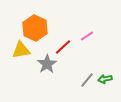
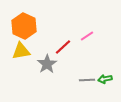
orange hexagon: moved 11 px left, 2 px up
yellow triangle: moved 1 px down
gray line: rotated 49 degrees clockwise
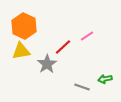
gray line: moved 5 px left, 7 px down; rotated 21 degrees clockwise
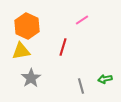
orange hexagon: moved 3 px right
pink line: moved 5 px left, 16 px up
red line: rotated 30 degrees counterclockwise
gray star: moved 16 px left, 14 px down
gray line: moved 1 px left, 1 px up; rotated 56 degrees clockwise
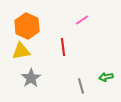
red line: rotated 24 degrees counterclockwise
green arrow: moved 1 px right, 2 px up
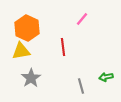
pink line: moved 1 px up; rotated 16 degrees counterclockwise
orange hexagon: moved 2 px down
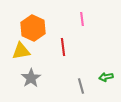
pink line: rotated 48 degrees counterclockwise
orange hexagon: moved 6 px right
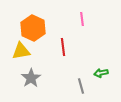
green arrow: moved 5 px left, 4 px up
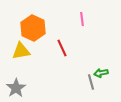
red line: moved 1 px left, 1 px down; rotated 18 degrees counterclockwise
gray star: moved 15 px left, 10 px down
gray line: moved 10 px right, 4 px up
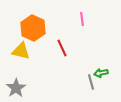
yellow triangle: rotated 24 degrees clockwise
